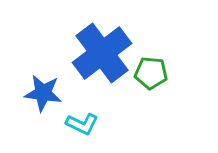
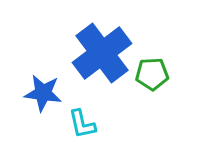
green pentagon: moved 1 px right, 1 px down; rotated 8 degrees counterclockwise
cyan L-shape: rotated 52 degrees clockwise
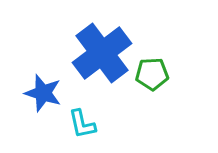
blue star: rotated 9 degrees clockwise
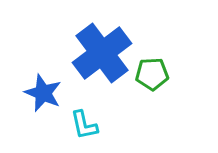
blue star: rotated 6 degrees clockwise
cyan L-shape: moved 2 px right, 1 px down
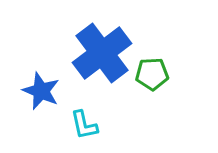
blue star: moved 2 px left, 2 px up
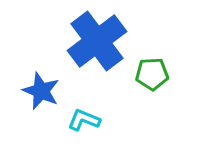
blue cross: moved 5 px left, 12 px up
cyan L-shape: moved 5 px up; rotated 124 degrees clockwise
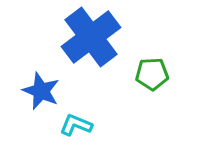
blue cross: moved 6 px left, 4 px up
cyan L-shape: moved 8 px left, 5 px down
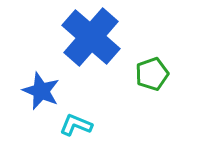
blue cross: rotated 12 degrees counterclockwise
green pentagon: rotated 16 degrees counterclockwise
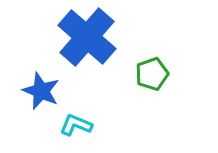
blue cross: moved 4 px left
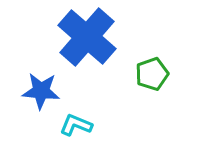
blue star: rotated 18 degrees counterclockwise
